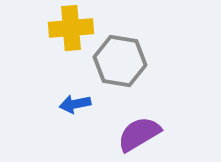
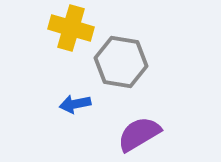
yellow cross: rotated 21 degrees clockwise
gray hexagon: moved 1 px right, 1 px down
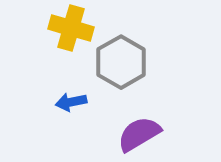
gray hexagon: rotated 21 degrees clockwise
blue arrow: moved 4 px left, 2 px up
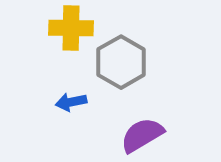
yellow cross: rotated 15 degrees counterclockwise
purple semicircle: moved 3 px right, 1 px down
